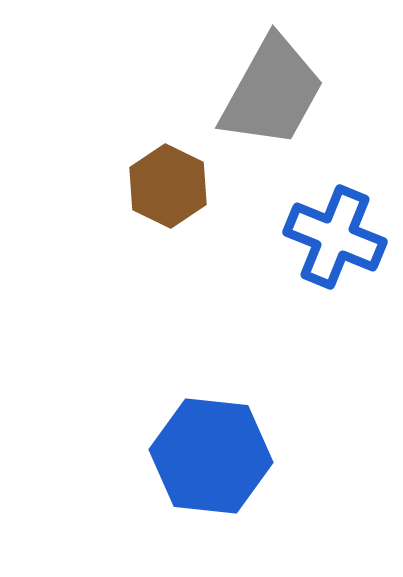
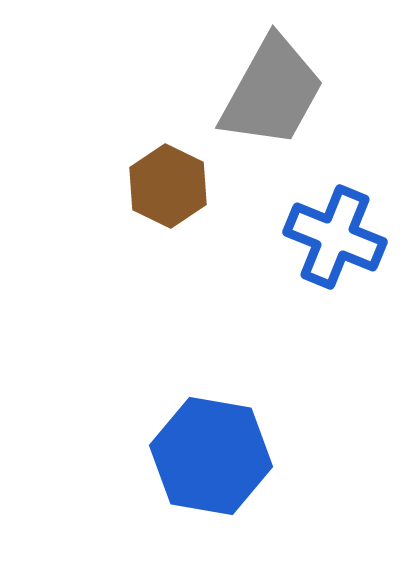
blue hexagon: rotated 4 degrees clockwise
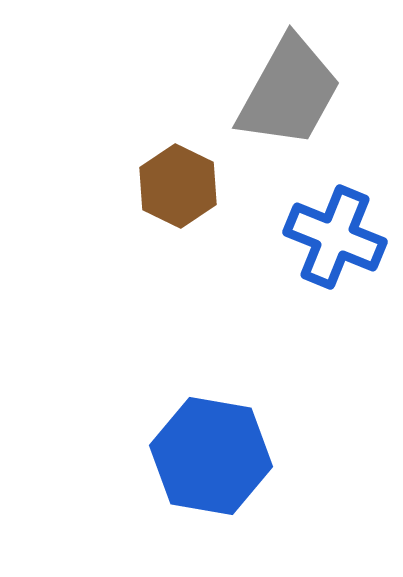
gray trapezoid: moved 17 px right
brown hexagon: moved 10 px right
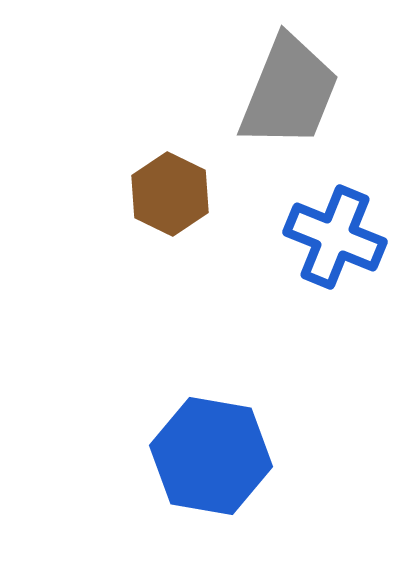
gray trapezoid: rotated 7 degrees counterclockwise
brown hexagon: moved 8 px left, 8 px down
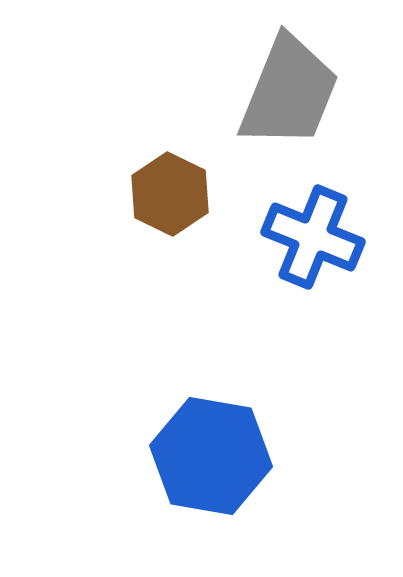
blue cross: moved 22 px left
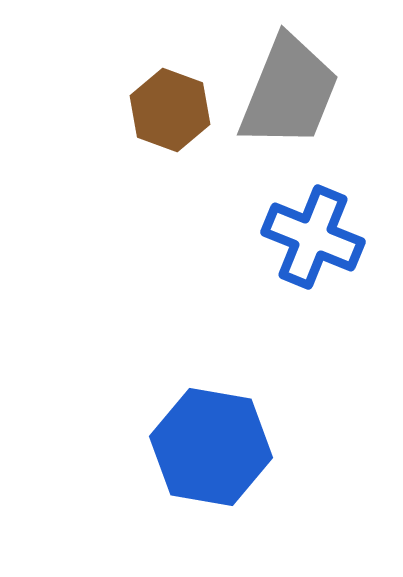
brown hexagon: moved 84 px up; rotated 6 degrees counterclockwise
blue hexagon: moved 9 px up
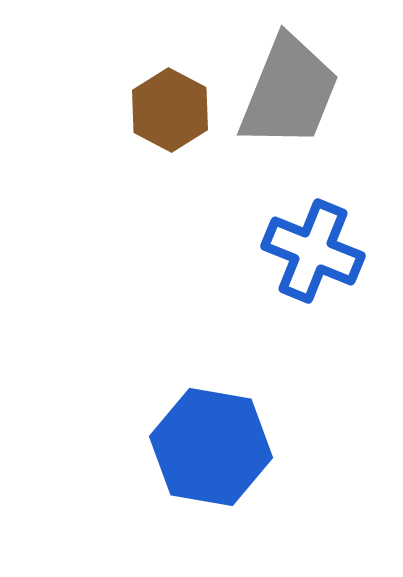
brown hexagon: rotated 8 degrees clockwise
blue cross: moved 14 px down
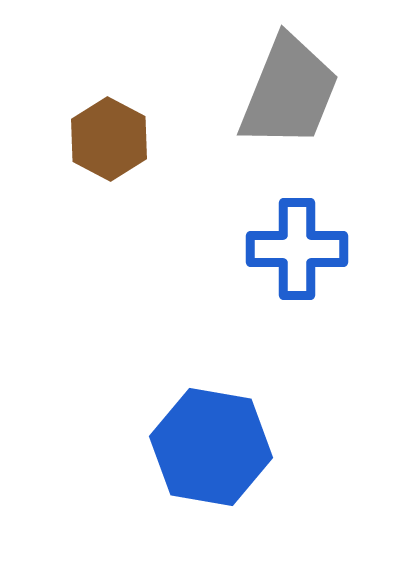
brown hexagon: moved 61 px left, 29 px down
blue cross: moved 16 px left, 2 px up; rotated 22 degrees counterclockwise
